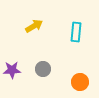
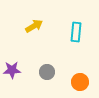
gray circle: moved 4 px right, 3 px down
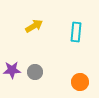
gray circle: moved 12 px left
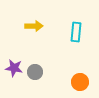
yellow arrow: rotated 30 degrees clockwise
purple star: moved 2 px right, 2 px up; rotated 12 degrees clockwise
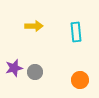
cyan rectangle: rotated 12 degrees counterclockwise
purple star: rotated 24 degrees counterclockwise
orange circle: moved 2 px up
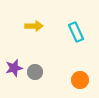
cyan rectangle: rotated 18 degrees counterclockwise
